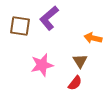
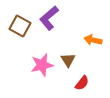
brown square: rotated 20 degrees clockwise
orange arrow: moved 2 px down
brown triangle: moved 12 px left, 1 px up
red semicircle: moved 7 px right
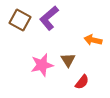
brown square: moved 6 px up
red semicircle: moved 1 px up
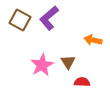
brown triangle: moved 2 px down
pink star: rotated 15 degrees counterclockwise
red semicircle: rotated 126 degrees counterclockwise
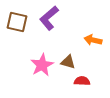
brown square: moved 3 px left, 2 px down; rotated 15 degrees counterclockwise
brown triangle: rotated 42 degrees counterclockwise
red semicircle: moved 1 px up
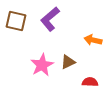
purple L-shape: moved 1 px right, 1 px down
brown square: moved 1 px left, 1 px up
brown triangle: rotated 42 degrees counterclockwise
red semicircle: moved 8 px right, 1 px down
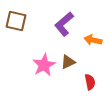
purple L-shape: moved 14 px right, 5 px down
pink star: moved 2 px right
red semicircle: rotated 77 degrees clockwise
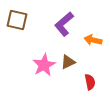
brown square: moved 1 px right, 1 px up
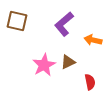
brown square: moved 1 px down
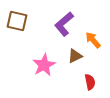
orange arrow: rotated 36 degrees clockwise
brown triangle: moved 7 px right, 6 px up
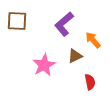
brown square: rotated 10 degrees counterclockwise
